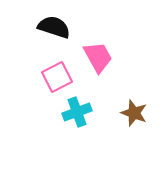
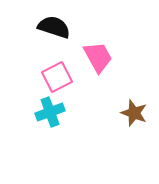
cyan cross: moved 27 px left
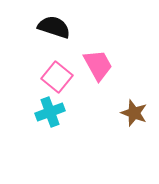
pink trapezoid: moved 8 px down
pink square: rotated 24 degrees counterclockwise
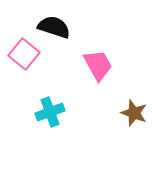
pink square: moved 33 px left, 23 px up
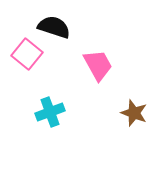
pink square: moved 3 px right
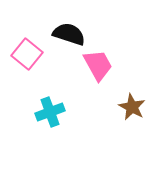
black semicircle: moved 15 px right, 7 px down
brown star: moved 2 px left, 6 px up; rotated 8 degrees clockwise
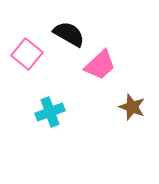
black semicircle: rotated 12 degrees clockwise
pink trapezoid: moved 2 px right; rotated 76 degrees clockwise
brown star: rotated 8 degrees counterclockwise
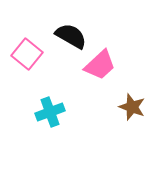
black semicircle: moved 2 px right, 2 px down
